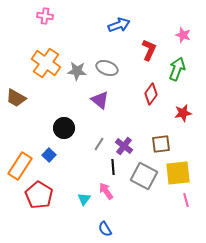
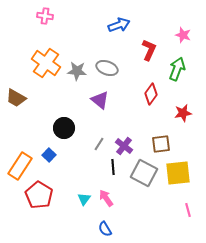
gray square: moved 3 px up
pink arrow: moved 7 px down
pink line: moved 2 px right, 10 px down
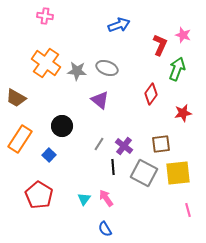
red L-shape: moved 11 px right, 5 px up
black circle: moved 2 px left, 2 px up
orange rectangle: moved 27 px up
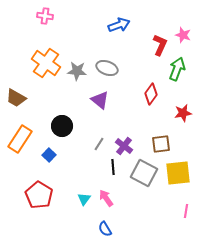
pink line: moved 2 px left, 1 px down; rotated 24 degrees clockwise
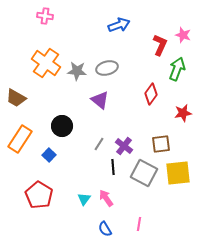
gray ellipse: rotated 35 degrees counterclockwise
pink line: moved 47 px left, 13 px down
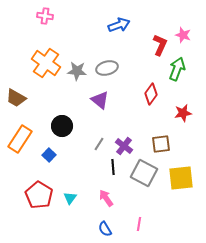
yellow square: moved 3 px right, 5 px down
cyan triangle: moved 14 px left, 1 px up
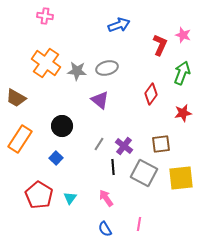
green arrow: moved 5 px right, 4 px down
blue square: moved 7 px right, 3 px down
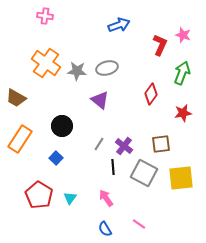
pink line: rotated 64 degrees counterclockwise
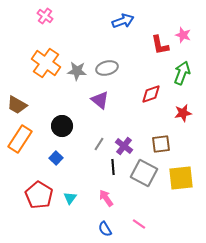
pink cross: rotated 28 degrees clockwise
blue arrow: moved 4 px right, 4 px up
red L-shape: rotated 145 degrees clockwise
red diamond: rotated 35 degrees clockwise
brown trapezoid: moved 1 px right, 7 px down
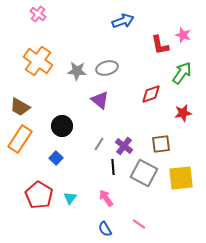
pink cross: moved 7 px left, 2 px up
orange cross: moved 8 px left, 2 px up
green arrow: rotated 15 degrees clockwise
brown trapezoid: moved 3 px right, 2 px down
